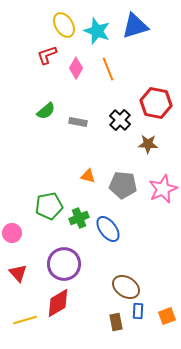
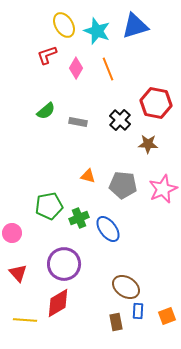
yellow line: rotated 20 degrees clockwise
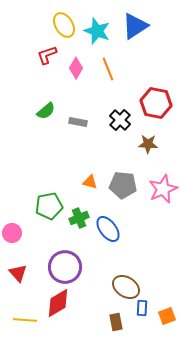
blue triangle: rotated 16 degrees counterclockwise
orange triangle: moved 2 px right, 6 px down
purple circle: moved 1 px right, 3 px down
blue rectangle: moved 4 px right, 3 px up
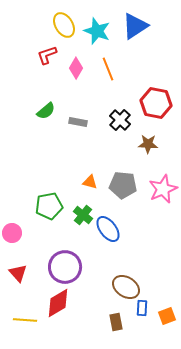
green cross: moved 4 px right, 3 px up; rotated 30 degrees counterclockwise
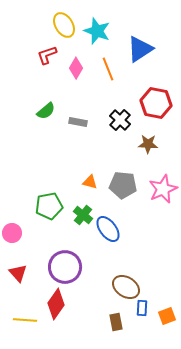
blue triangle: moved 5 px right, 23 px down
red diamond: moved 2 px left, 1 px down; rotated 24 degrees counterclockwise
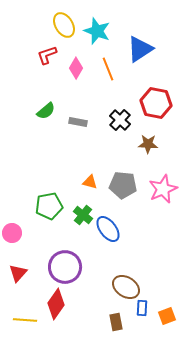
red triangle: rotated 24 degrees clockwise
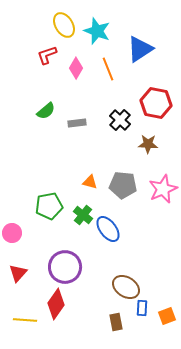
gray rectangle: moved 1 px left, 1 px down; rotated 18 degrees counterclockwise
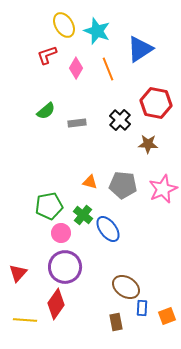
pink circle: moved 49 px right
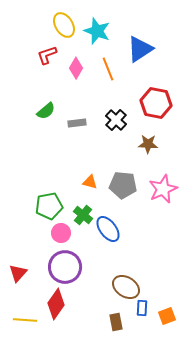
black cross: moved 4 px left
